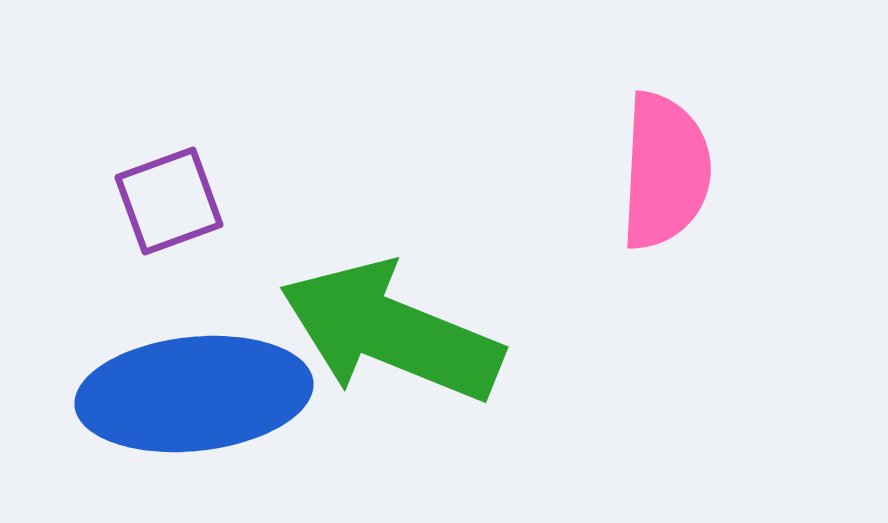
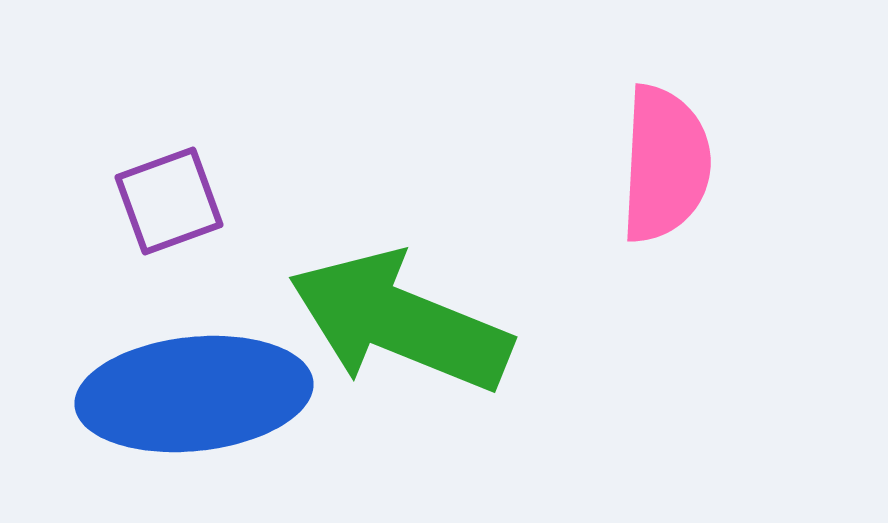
pink semicircle: moved 7 px up
green arrow: moved 9 px right, 10 px up
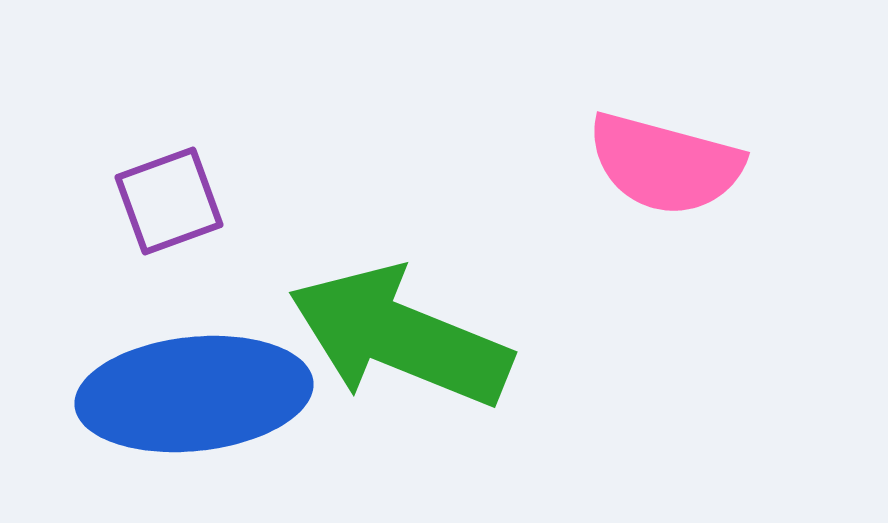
pink semicircle: rotated 102 degrees clockwise
green arrow: moved 15 px down
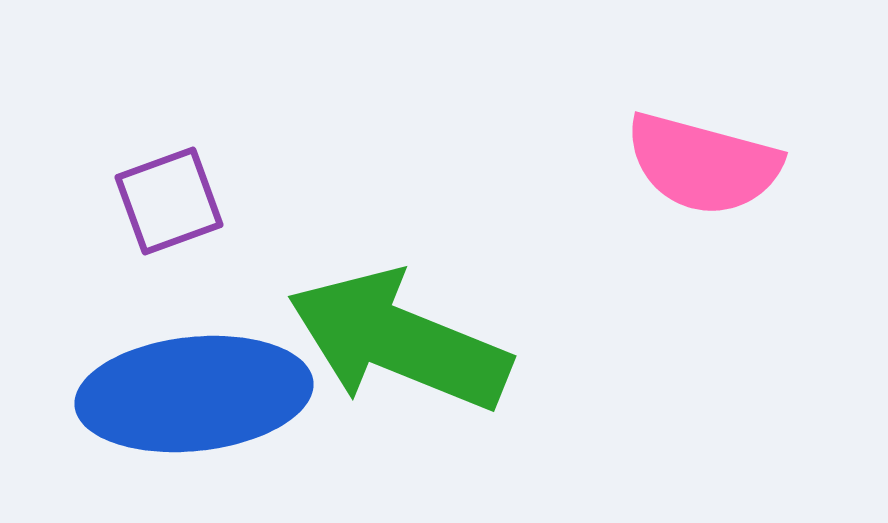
pink semicircle: moved 38 px right
green arrow: moved 1 px left, 4 px down
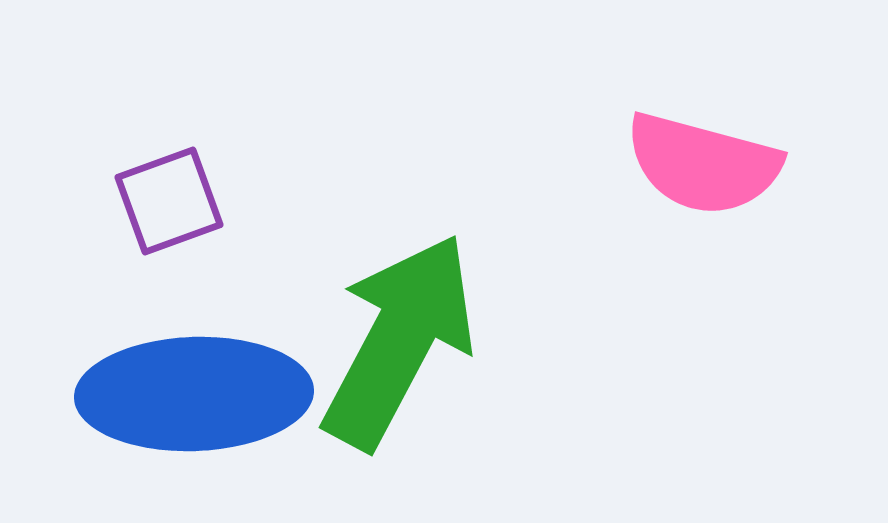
green arrow: rotated 96 degrees clockwise
blue ellipse: rotated 4 degrees clockwise
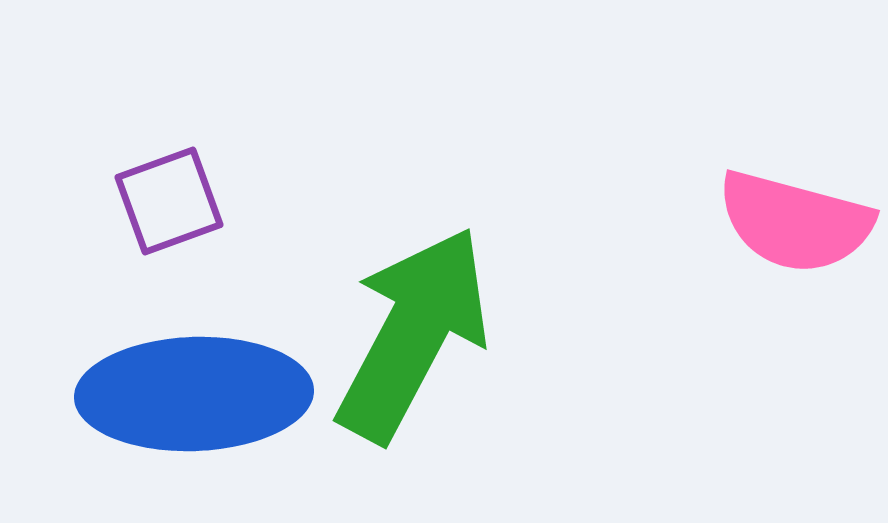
pink semicircle: moved 92 px right, 58 px down
green arrow: moved 14 px right, 7 px up
